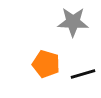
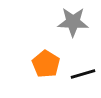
orange pentagon: rotated 16 degrees clockwise
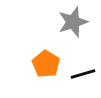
gray star: rotated 20 degrees counterclockwise
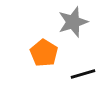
orange pentagon: moved 2 px left, 11 px up
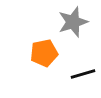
orange pentagon: rotated 28 degrees clockwise
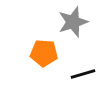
orange pentagon: rotated 16 degrees clockwise
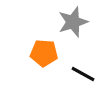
black line: rotated 45 degrees clockwise
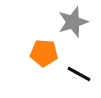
black line: moved 4 px left
